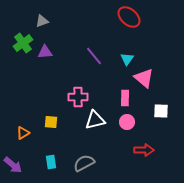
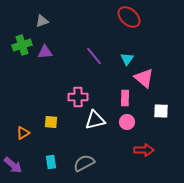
green cross: moved 1 px left, 2 px down; rotated 18 degrees clockwise
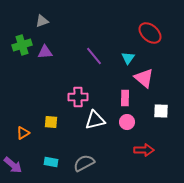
red ellipse: moved 21 px right, 16 px down
cyan triangle: moved 1 px right, 1 px up
cyan rectangle: rotated 72 degrees counterclockwise
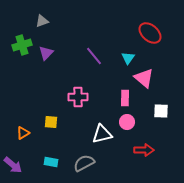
purple triangle: moved 1 px right, 1 px down; rotated 42 degrees counterclockwise
white triangle: moved 7 px right, 14 px down
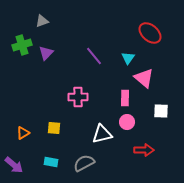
yellow square: moved 3 px right, 6 px down
purple arrow: moved 1 px right
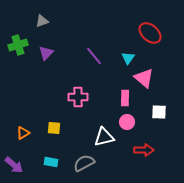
green cross: moved 4 px left
white square: moved 2 px left, 1 px down
white triangle: moved 2 px right, 3 px down
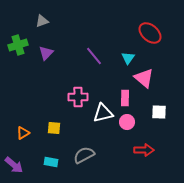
white triangle: moved 1 px left, 24 px up
gray semicircle: moved 8 px up
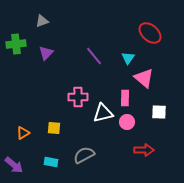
green cross: moved 2 px left, 1 px up; rotated 12 degrees clockwise
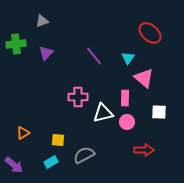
yellow square: moved 4 px right, 12 px down
cyan rectangle: rotated 40 degrees counterclockwise
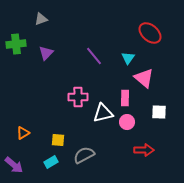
gray triangle: moved 1 px left, 2 px up
